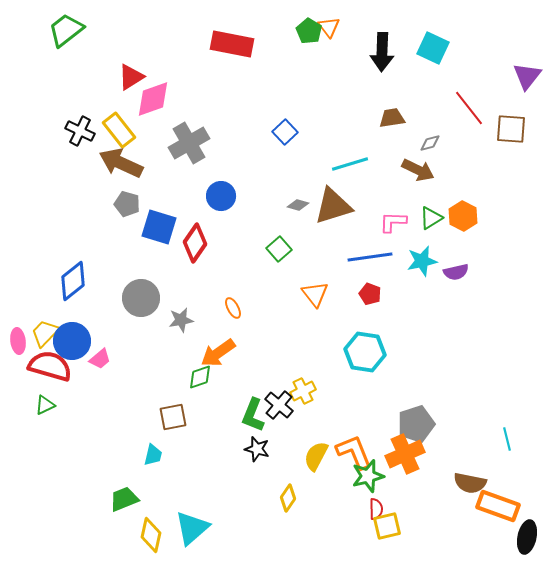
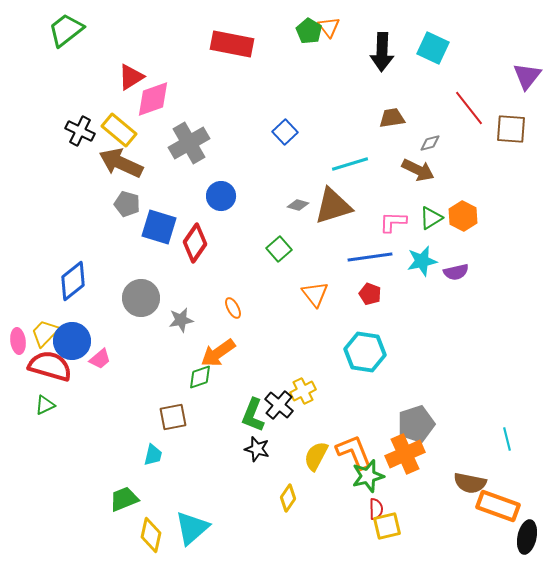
yellow rectangle at (119, 130): rotated 12 degrees counterclockwise
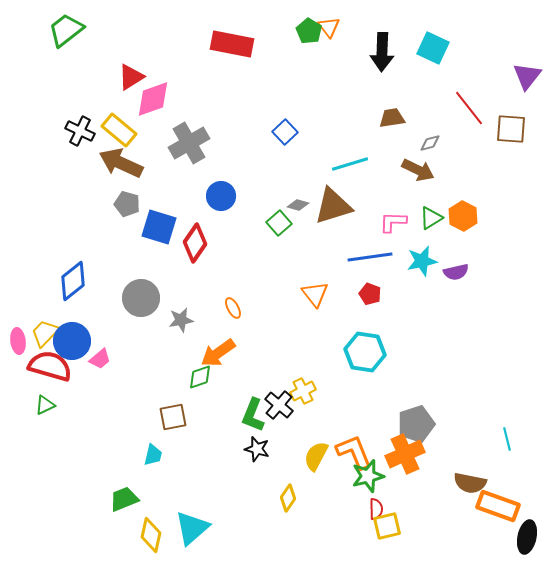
green square at (279, 249): moved 26 px up
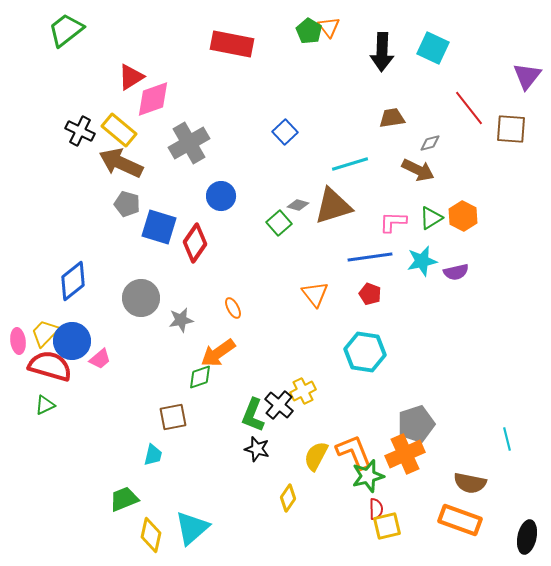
orange rectangle at (498, 506): moved 38 px left, 14 px down
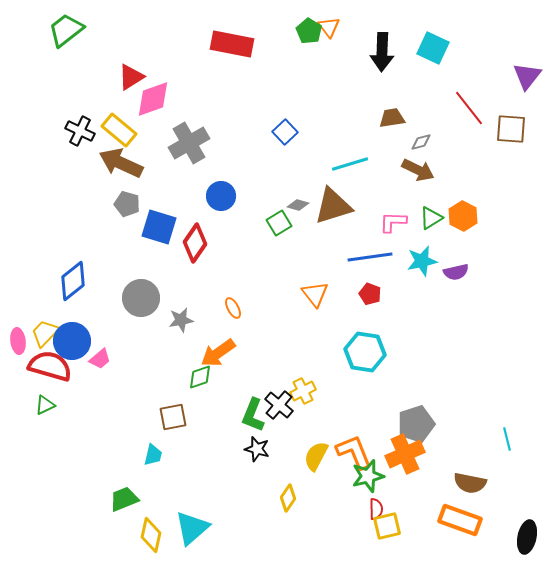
gray diamond at (430, 143): moved 9 px left, 1 px up
green square at (279, 223): rotated 10 degrees clockwise
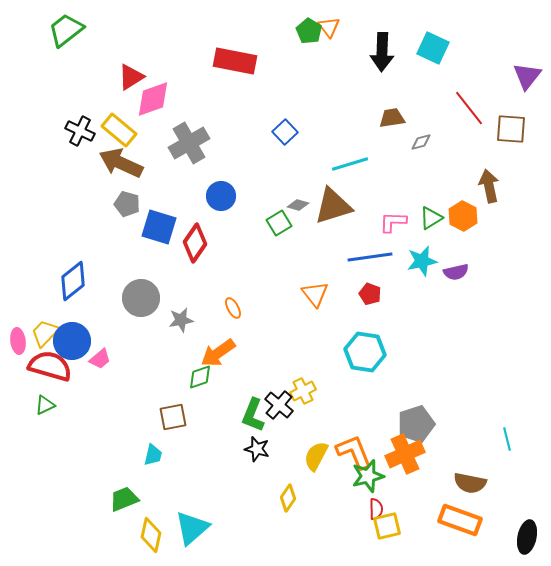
red rectangle at (232, 44): moved 3 px right, 17 px down
brown arrow at (418, 170): moved 71 px right, 16 px down; rotated 128 degrees counterclockwise
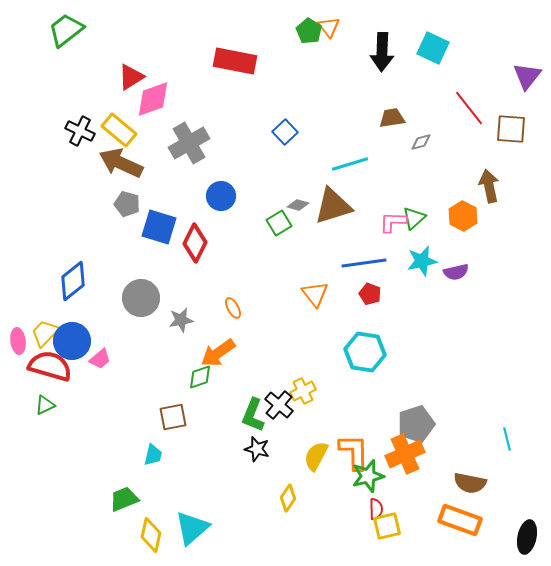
green triangle at (431, 218): moved 17 px left; rotated 10 degrees counterclockwise
red diamond at (195, 243): rotated 9 degrees counterclockwise
blue line at (370, 257): moved 6 px left, 6 px down
orange L-shape at (354, 452): rotated 21 degrees clockwise
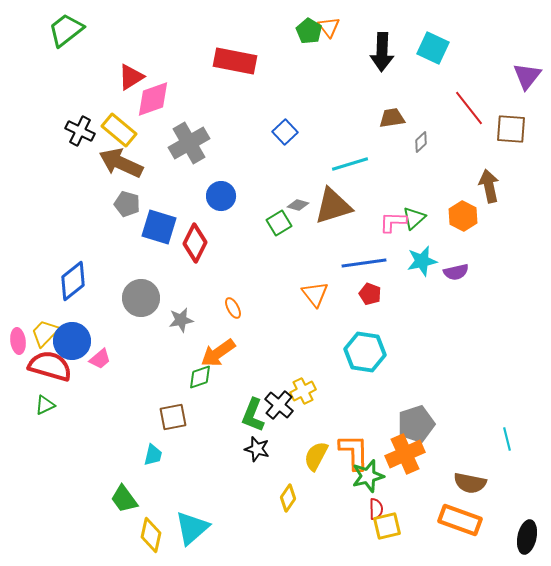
gray diamond at (421, 142): rotated 30 degrees counterclockwise
green trapezoid at (124, 499): rotated 104 degrees counterclockwise
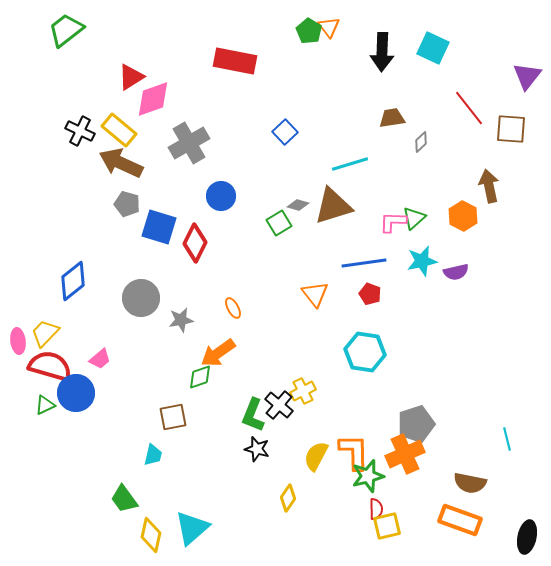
blue circle at (72, 341): moved 4 px right, 52 px down
